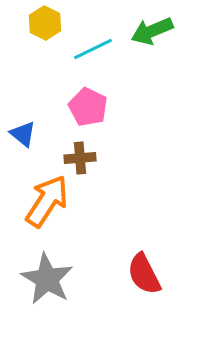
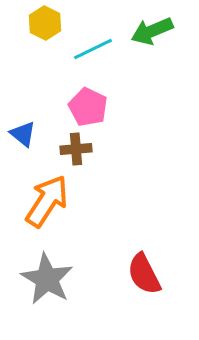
brown cross: moved 4 px left, 9 px up
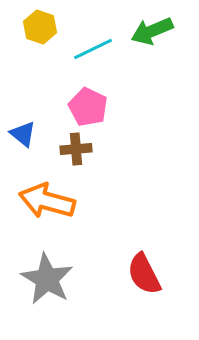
yellow hexagon: moved 5 px left, 4 px down; rotated 8 degrees counterclockwise
orange arrow: rotated 108 degrees counterclockwise
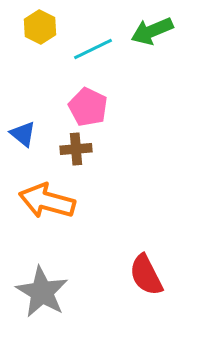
yellow hexagon: rotated 8 degrees clockwise
red semicircle: moved 2 px right, 1 px down
gray star: moved 5 px left, 13 px down
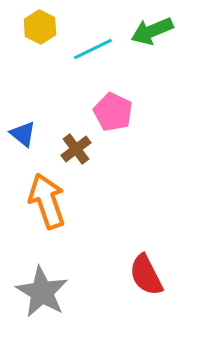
pink pentagon: moved 25 px right, 5 px down
brown cross: rotated 32 degrees counterclockwise
orange arrow: rotated 56 degrees clockwise
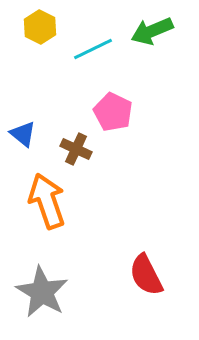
brown cross: rotated 28 degrees counterclockwise
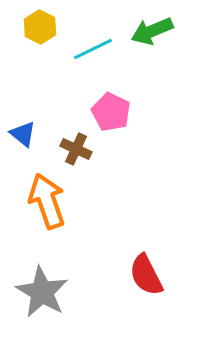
pink pentagon: moved 2 px left
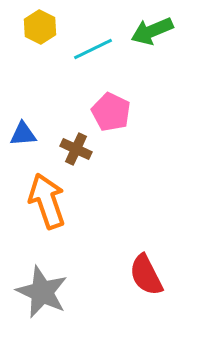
blue triangle: rotated 44 degrees counterclockwise
gray star: rotated 6 degrees counterclockwise
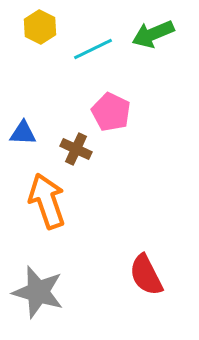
green arrow: moved 1 px right, 3 px down
blue triangle: moved 1 px up; rotated 8 degrees clockwise
gray star: moved 4 px left; rotated 8 degrees counterclockwise
